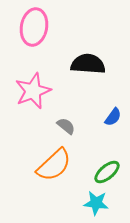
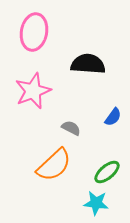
pink ellipse: moved 5 px down
gray semicircle: moved 5 px right, 2 px down; rotated 12 degrees counterclockwise
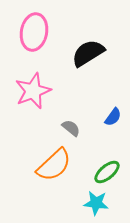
black semicircle: moved 11 px up; rotated 36 degrees counterclockwise
gray semicircle: rotated 12 degrees clockwise
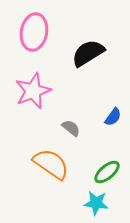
orange semicircle: moved 3 px left, 1 px up; rotated 102 degrees counterclockwise
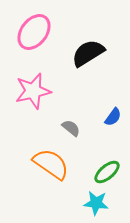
pink ellipse: rotated 27 degrees clockwise
pink star: rotated 9 degrees clockwise
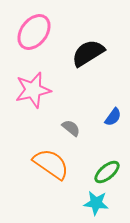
pink star: moved 1 px up
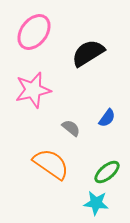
blue semicircle: moved 6 px left, 1 px down
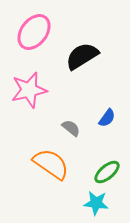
black semicircle: moved 6 px left, 3 px down
pink star: moved 4 px left
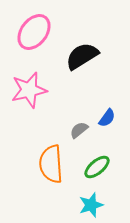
gray semicircle: moved 8 px right, 2 px down; rotated 78 degrees counterclockwise
orange semicircle: rotated 129 degrees counterclockwise
green ellipse: moved 10 px left, 5 px up
cyan star: moved 5 px left, 2 px down; rotated 25 degrees counterclockwise
